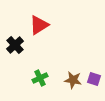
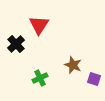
red triangle: rotated 25 degrees counterclockwise
black cross: moved 1 px right, 1 px up
brown star: moved 15 px up; rotated 12 degrees clockwise
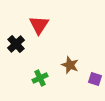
brown star: moved 3 px left
purple square: moved 1 px right
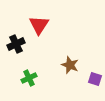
black cross: rotated 18 degrees clockwise
green cross: moved 11 px left
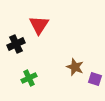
brown star: moved 5 px right, 2 px down
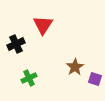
red triangle: moved 4 px right
brown star: rotated 18 degrees clockwise
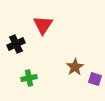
green cross: rotated 14 degrees clockwise
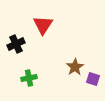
purple square: moved 2 px left
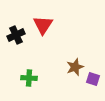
black cross: moved 9 px up
brown star: rotated 12 degrees clockwise
green cross: rotated 14 degrees clockwise
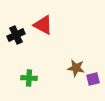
red triangle: rotated 35 degrees counterclockwise
brown star: moved 1 px right, 1 px down; rotated 30 degrees clockwise
purple square: rotated 32 degrees counterclockwise
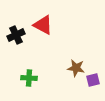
purple square: moved 1 px down
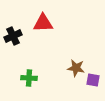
red triangle: moved 2 px up; rotated 30 degrees counterclockwise
black cross: moved 3 px left, 1 px down
purple square: rotated 24 degrees clockwise
